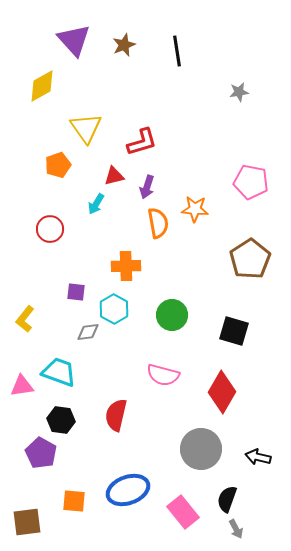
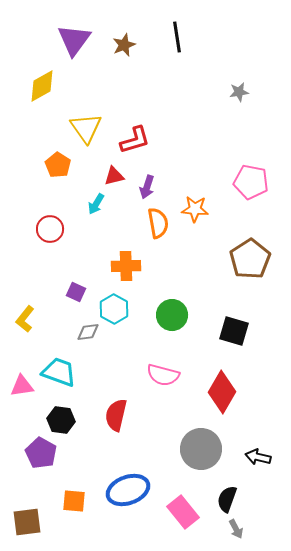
purple triangle: rotated 18 degrees clockwise
black line: moved 14 px up
red L-shape: moved 7 px left, 2 px up
orange pentagon: rotated 20 degrees counterclockwise
purple square: rotated 18 degrees clockwise
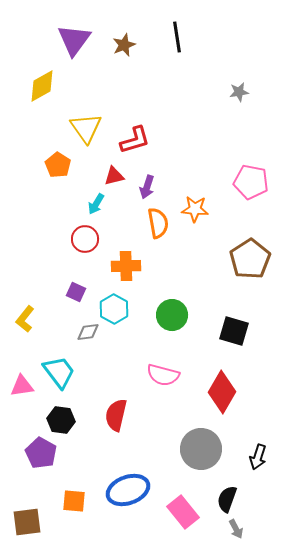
red circle: moved 35 px right, 10 px down
cyan trapezoid: rotated 33 degrees clockwise
black arrow: rotated 85 degrees counterclockwise
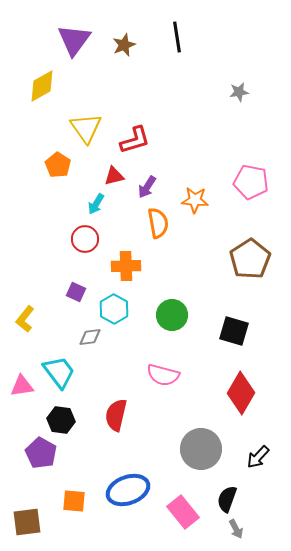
purple arrow: rotated 15 degrees clockwise
orange star: moved 9 px up
gray diamond: moved 2 px right, 5 px down
red diamond: moved 19 px right, 1 px down
black arrow: rotated 25 degrees clockwise
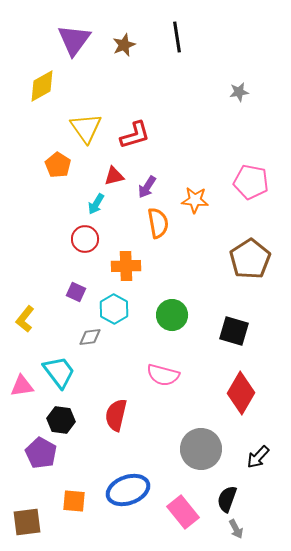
red L-shape: moved 5 px up
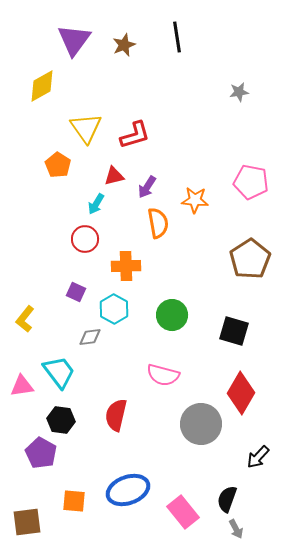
gray circle: moved 25 px up
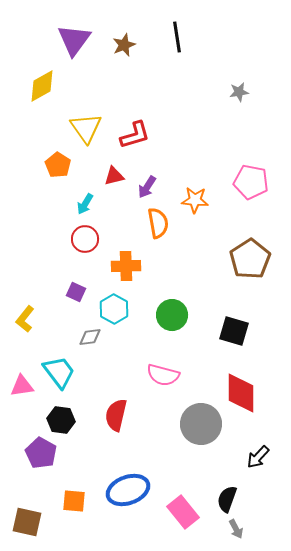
cyan arrow: moved 11 px left
red diamond: rotated 30 degrees counterclockwise
brown square: rotated 20 degrees clockwise
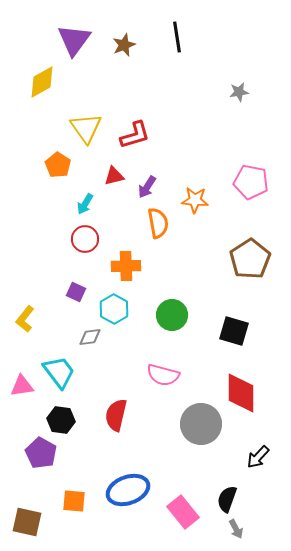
yellow diamond: moved 4 px up
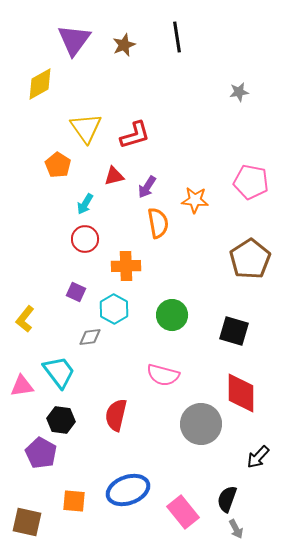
yellow diamond: moved 2 px left, 2 px down
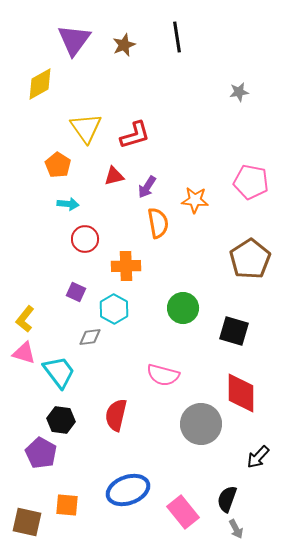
cyan arrow: moved 17 px left; rotated 115 degrees counterclockwise
green circle: moved 11 px right, 7 px up
pink triangle: moved 2 px right, 33 px up; rotated 25 degrees clockwise
orange square: moved 7 px left, 4 px down
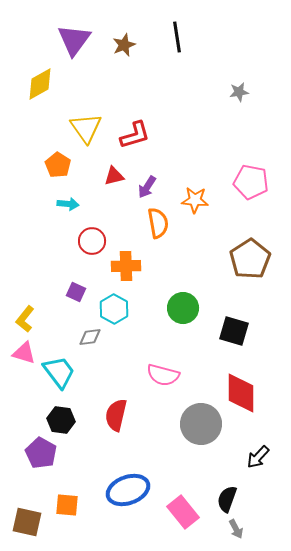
red circle: moved 7 px right, 2 px down
